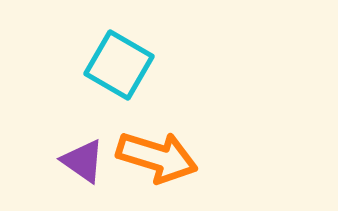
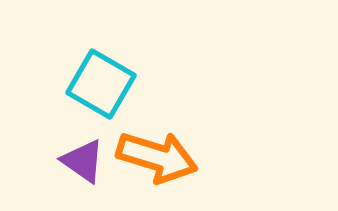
cyan square: moved 18 px left, 19 px down
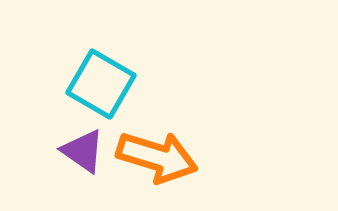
purple triangle: moved 10 px up
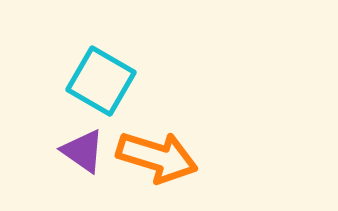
cyan square: moved 3 px up
